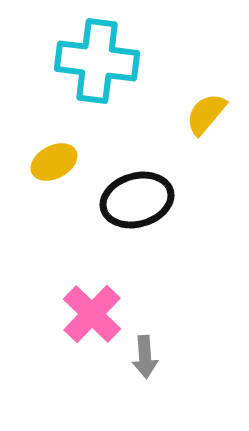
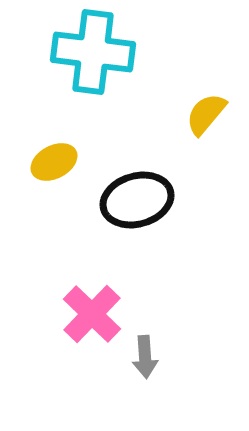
cyan cross: moved 4 px left, 9 px up
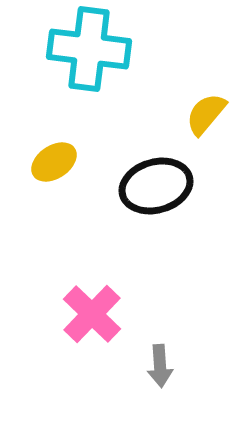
cyan cross: moved 4 px left, 3 px up
yellow ellipse: rotated 6 degrees counterclockwise
black ellipse: moved 19 px right, 14 px up
gray arrow: moved 15 px right, 9 px down
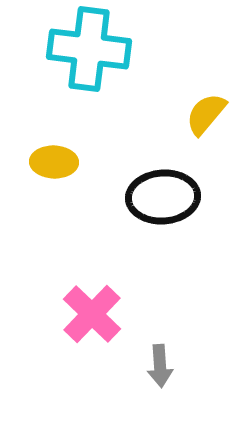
yellow ellipse: rotated 36 degrees clockwise
black ellipse: moved 7 px right, 11 px down; rotated 12 degrees clockwise
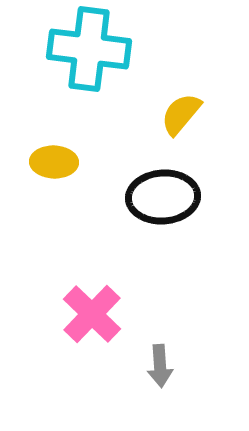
yellow semicircle: moved 25 px left
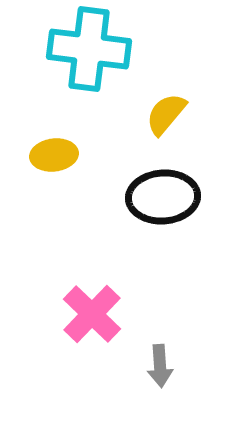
yellow semicircle: moved 15 px left
yellow ellipse: moved 7 px up; rotated 9 degrees counterclockwise
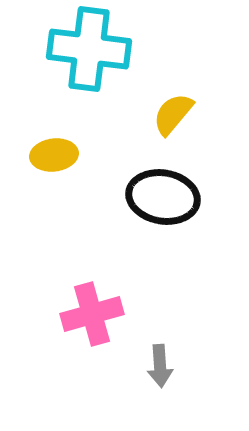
yellow semicircle: moved 7 px right
black ellipse: rotated 14 degrees clockwise
pink cross: rotated 30 degrees clockwise
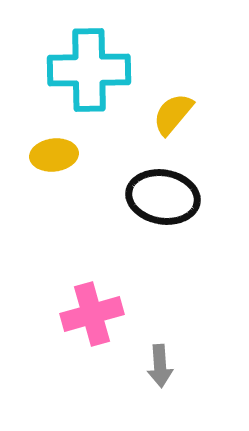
cyan cross: moved 21 px down; rotated 8 degrees counterclockwise
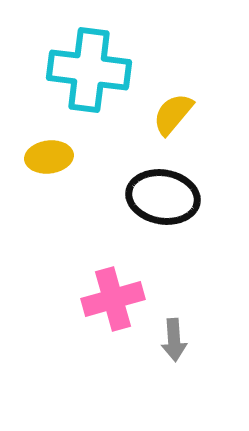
cyan cross: rotated 8 degrees clockwise
yellow ellipse: moved 5 px left, 2 px down
pink cross: moved 21 px right, 15 px up
gray arrow: moved 14 px right, 26 px up
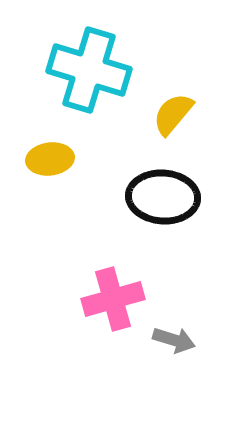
cyan cross: rotated 10 degrees clockwise
yellow ellipse: moved 1 px right, 2 px down
black ellipse: rotated 6 degrees counterclockwise
gray arrow: rotated 69 degrees counterclockwise
